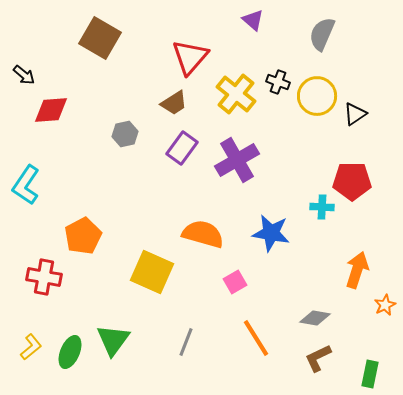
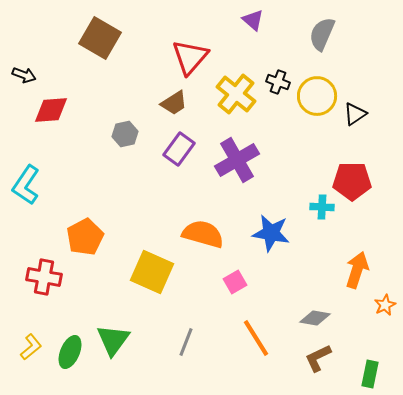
black arrow: rotated 20 degrees counterclockwise
purple rectangle: moved 3 px left, 1 px down
orange pentagon: moved 2 px right, 1 px down
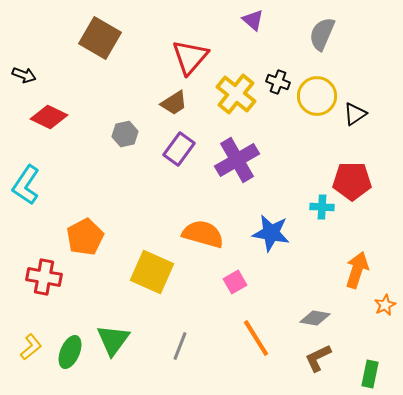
red diamond: moved 2 px left, 7 px down; rotated 30 degrees clockwise
gray line: moved 6 px left, 4 px down
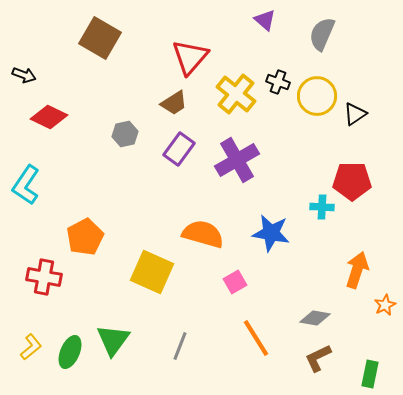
purple triangle: moved 12 px right
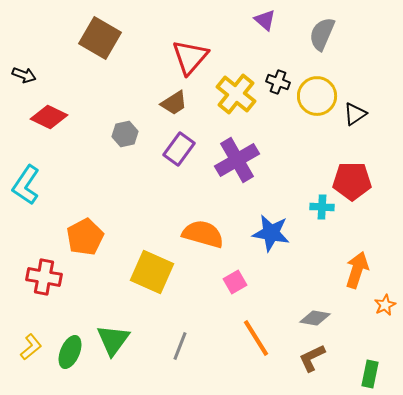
brown L-shape: moved 6 px left
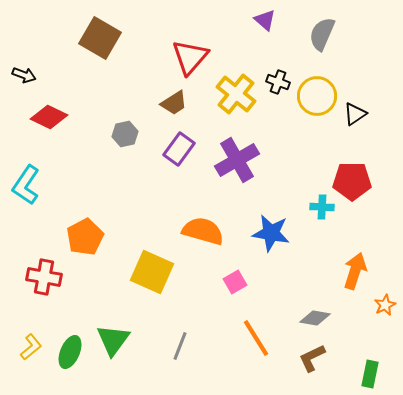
orange semicircle: moved 3 px up
orange arrow: moved 2 px left, 1 px down
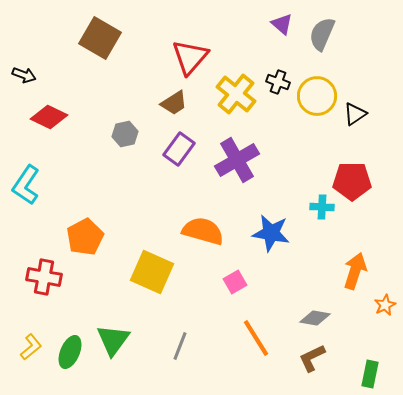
purple triangle: moved 17 px right, 4 px down
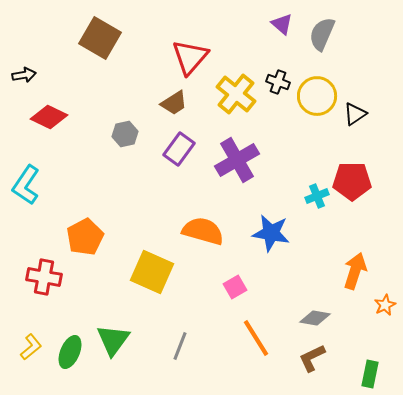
black arrow: rotated 30 degrees counterclockwise
cyan cross: moved 5 px left, 11 px up; rotated 25 degrees counterclockwise
pink square: moved 5 px down
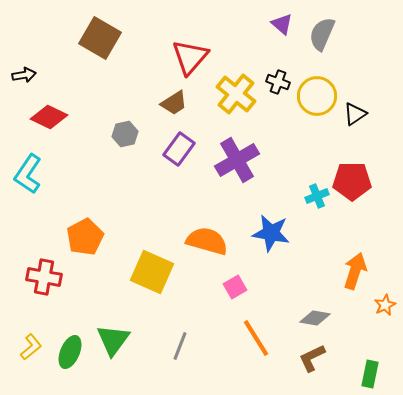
cyan L-shape: moved 2 px right, 11 px up
orange semicircle: moved 4 px right, 10 px down
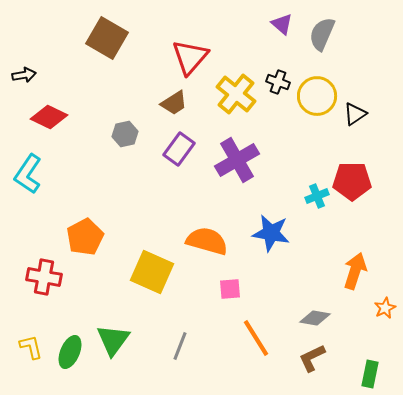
brown square: moved 7 px right
pink square: moved 5 px left, 2 px down; rotated 25 degrees clockwise
orange star: moved 3 px down
yellow L-shape: rotated 64 degrees counterclockwise
